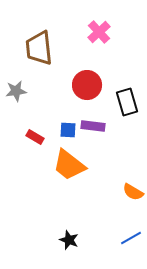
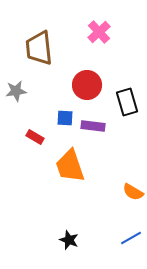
blue square: moved 3 px left, 12 px up
orange trapezoid: moved 1 px right, 1 px down; rotated 33 degrees clockwise
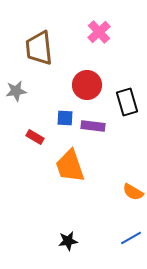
black star: moved 1 px left, 1 px down; rotated 30 degrees counterclockwise
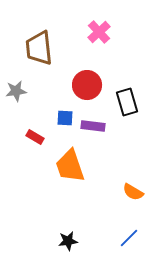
blue line: moved 2 px left; rotated 15 degrees counterclockwise
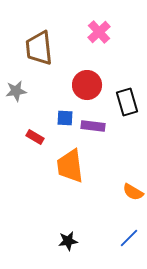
orange trapezoid: rotated 12 degrees clockwise
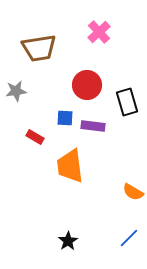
brown trapezoid: rotated 93 degrees counterclockwise
black star: rotated 24 degrees counterclockwise
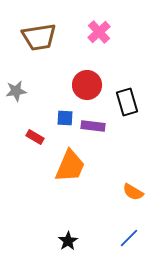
brown trapezoid: moved 11 px up
orange trapezoid: rotated 150 degrees counterclockwise
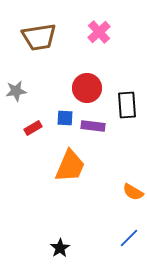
red circle: moved 3 px down
black rectangle: moved 3 px down; rotated 12 degrees clockwise
red rectangle: moved 2 px left, 9 px up; rotated 60 degrees counterclockwise
black star: moved 8 px left, 7 px down
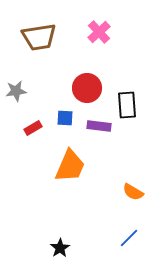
purple rectangle: moved 6 px right
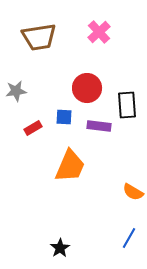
blue square: moved 1 px left, 1 px up
blue line: rotated 15 degrees counterclockwise
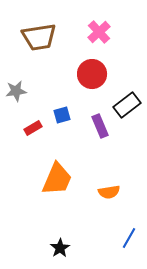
red circle: moved 5 px right, 14 px up
black rectangle: rotated 56 degrees clockwise
blue square: moved 2 px left, 2 px up; rotated 18 degrees counterclockwise
purple rectangle: moved 1 px right; rotated 60 degrees clockwise
orange trapezoid: moved 13 px left, 13 px down
orange semicircle: moved 24 px left; rotated 40 degrees counterclockwise
